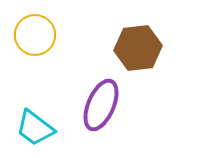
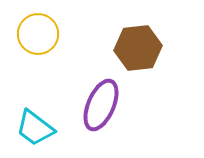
yellow circle: moved 3 px right, 1 px up
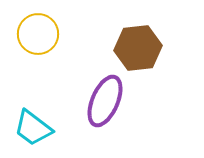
purple ellipse: moved 4 px right, 4 px up
cyan trapezoid: moved 2 px left
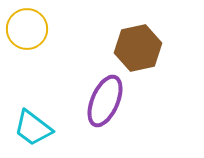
yellow circle: moved 11 px left, 5 px up
brown hexagon: rotated 6 degrees counterclockwise
